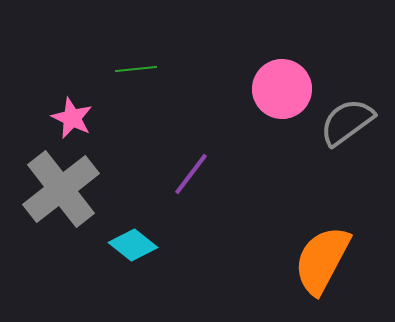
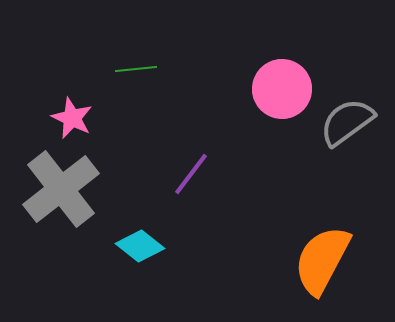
cyan diamond: moved 7 px right, 1 px down
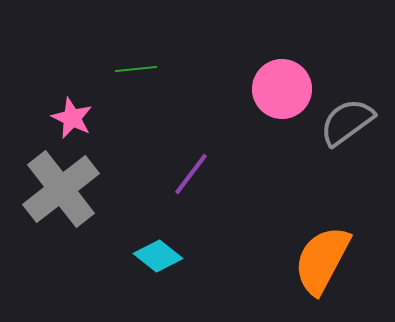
cyan diamond: moved 18 px right, 10 px down
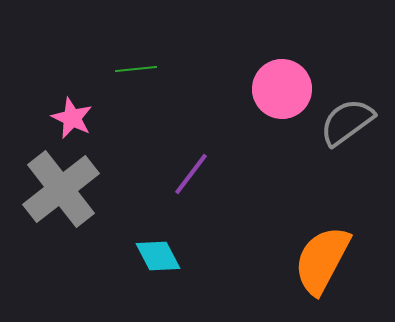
cyan diamond: rotated 24 degrees clockwise
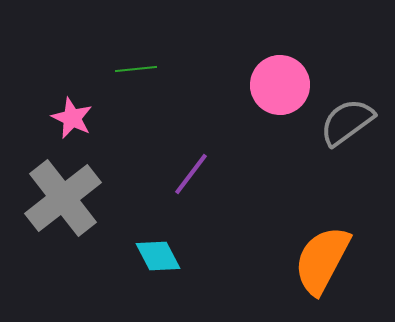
pink circle: moved 2 px left, 4 px up
gray cross: moved 2 px right, 9 px down
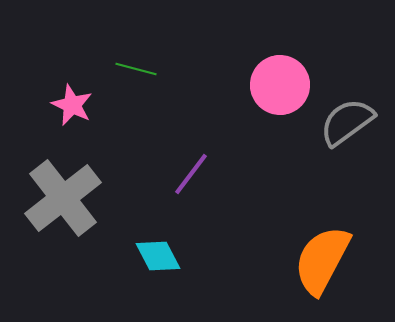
green line: rotated 21 degrees clockwise
pink star: moved 13 px up
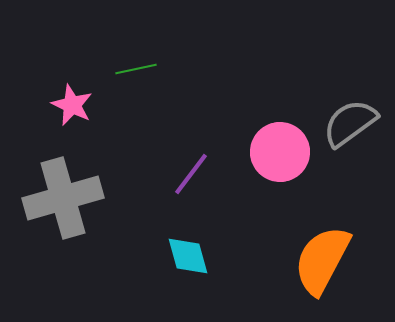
green line: rotated 27 degrees counterclockwise
pink circle: moved 67 px down
gray semicircle: moved 3 px right, 1 px down
gray cross: rotated 22 degrees clockwise
cyan diamond: moved 30 px right; rotated 12 degrees clockwise
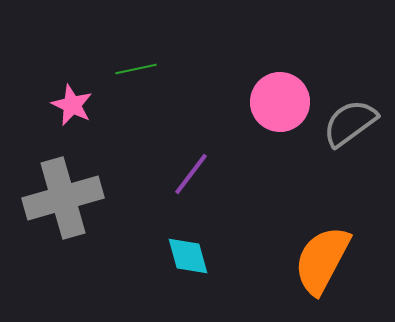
pink circle: moved 50 px up
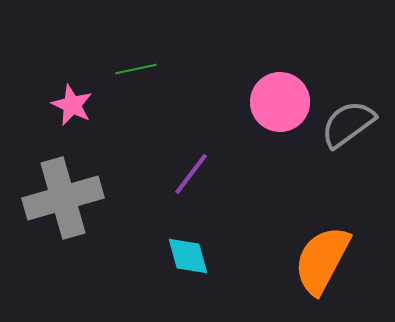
gray semicircle: moved 2 px left, 1 px down
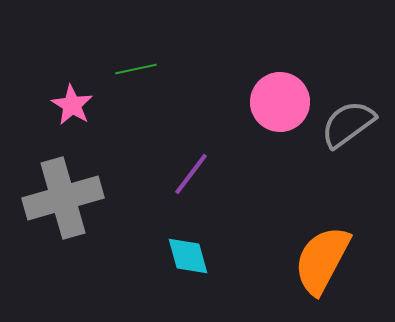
pink star: rotated 6 degrees clockwise
